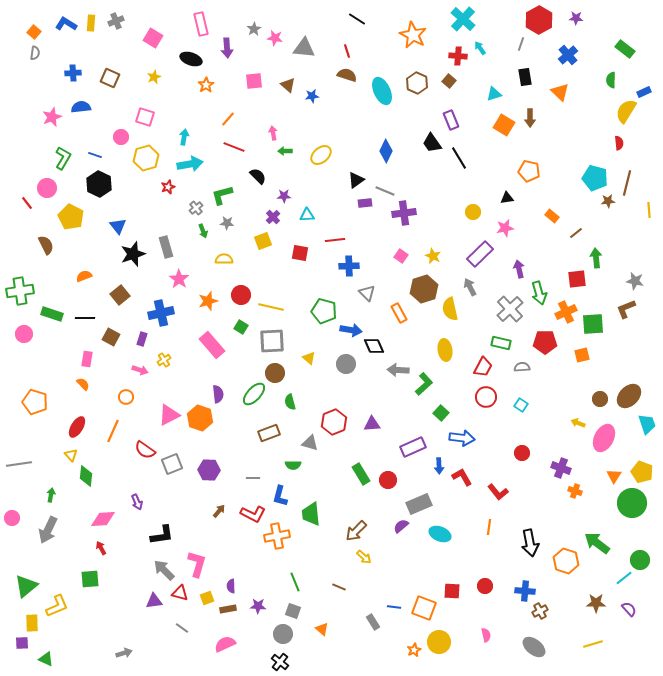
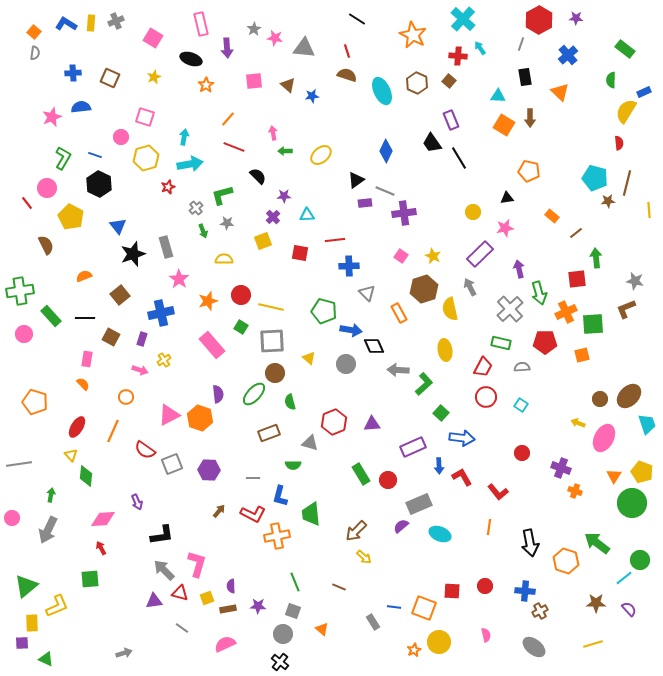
cyan triangle at (494, 94): moved 4 px right, 2 px down; rotated 21 degrees clockwise
green rectangle at (52, 314): moved 1 px left, 2 px down; rotated 30 degrees clockwise
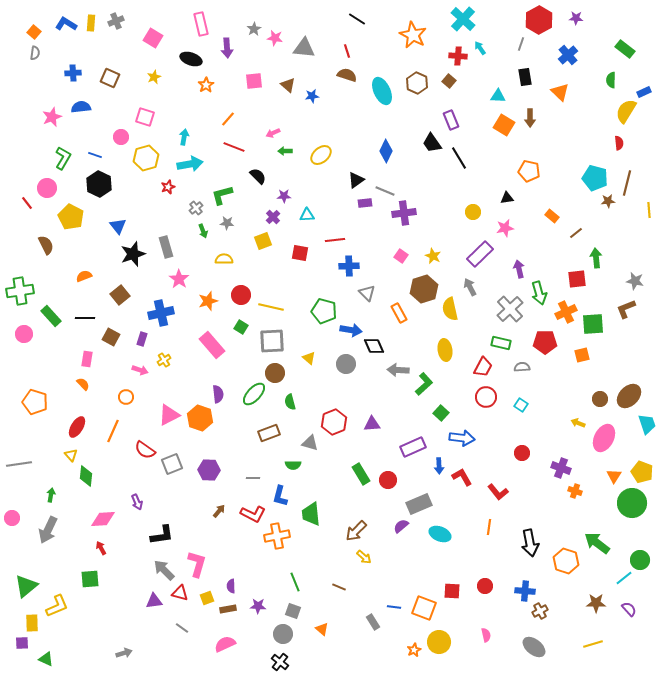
pink arrow at (273, 133): rotated 104 degrees counterclockwise
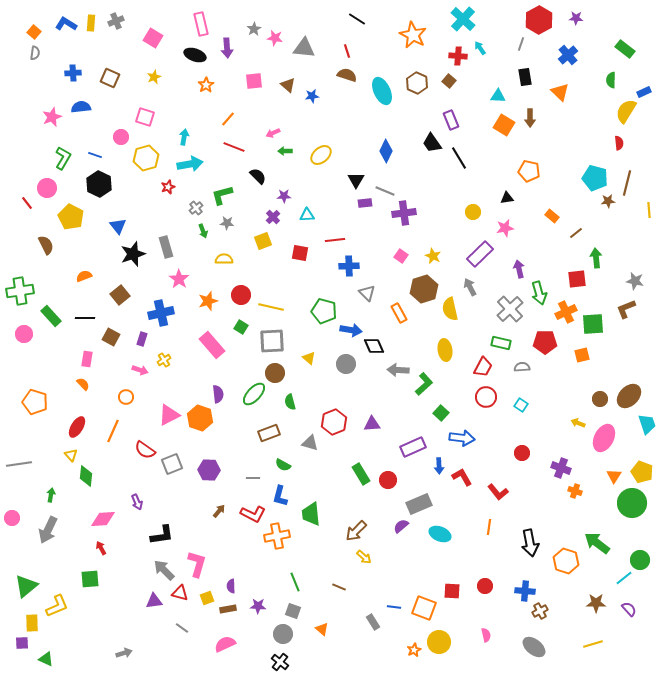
black ellipse at (191, 59): moved 4 px right, 4 px up
black triangle at (356, 180): rotated 24 degrees counterclockwise
green semicircle at (293, 465): moved 10 px left; rotated 28 degrees clockwise
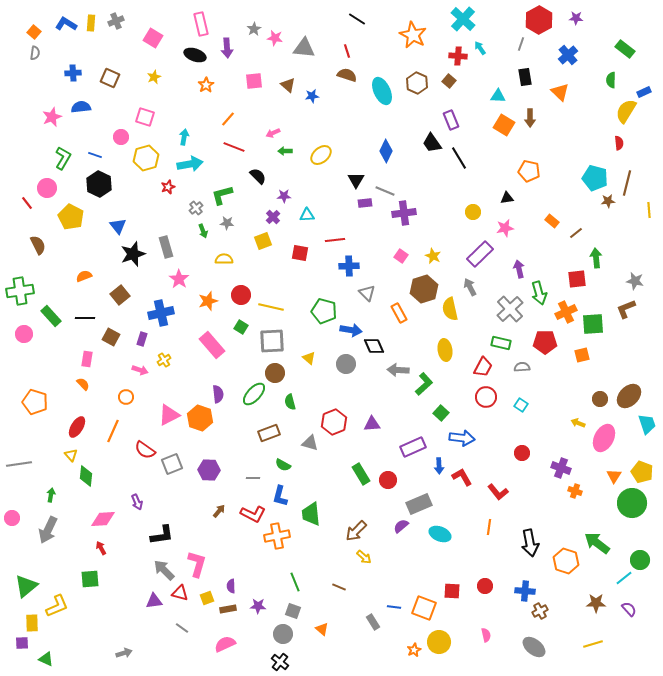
orange rectangle at (552, 216): moved 5 px down
brown semicircle at (46, 245): moved 8 px left
